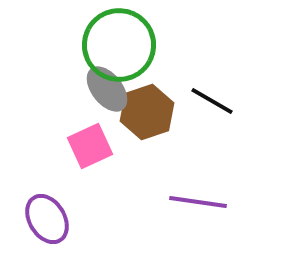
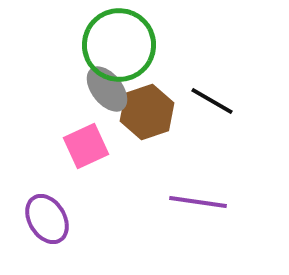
pink square: moved 4 px left
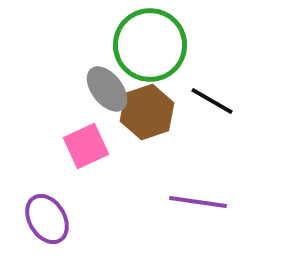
green circle: moved 31 px right
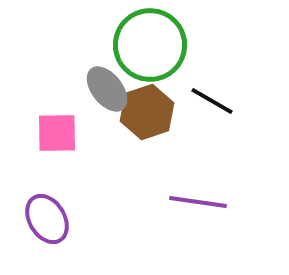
pink square: moved 29 px left, 13 px up; rotated 24 degrees clockwise
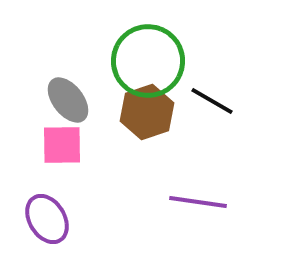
green circle: moved 2 px left, 16 px down
gray ellipse: moved 39 px left, 11 px down
pink square: moved 5 px right, 12 px down
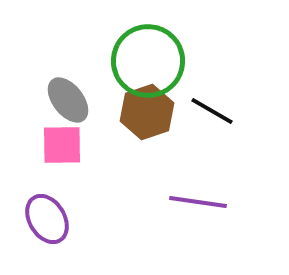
black line: moved 10 px down
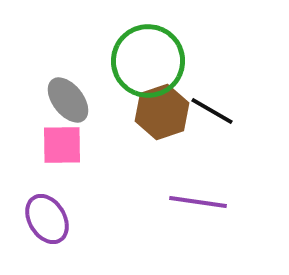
brown hexagon: moved 15 px right
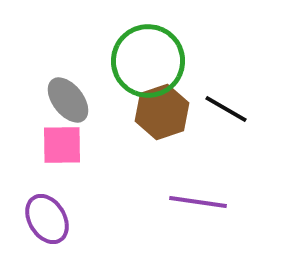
black line: moved 14 px right, 2 px up
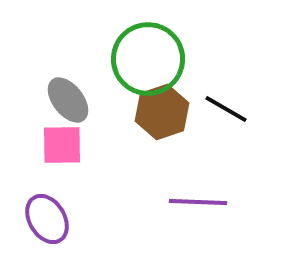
green circle: moved 2 px up
purple line: rotated 6 degrees counterclockwise
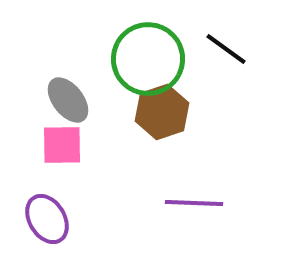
black line: moved 60 px up; rotated 6 degrees clockwise
purple line: moved 4 px left, 1 px down
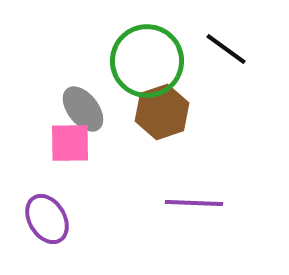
green circle: moved 1 px left, 2 px down
gray ellipse: moved 15 px right, 9 px down
pink square: moved 8 px right, 2 px up
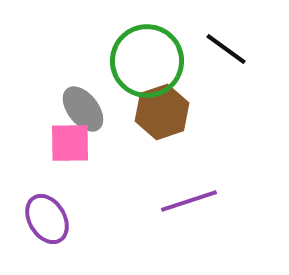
purple line: moved 5 px left, 2 px up; rotated 20 degrees counterclockwise
